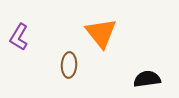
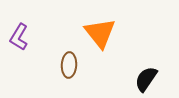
orange triangle: moved 1 px left
black semicircle: moved 1 px left; rotated 48 degrees counterclockwise
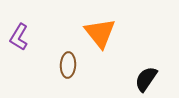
brown ellipse: moved 1 px left
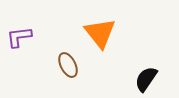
purple L-shape: rotated 52 degrees clockwise
brown ellipse: rotated 30 degrees counterclockwise
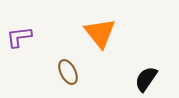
brown ellipse: moved 7 px down
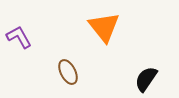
orange triangle: moved 4 px right, 6 px up
purple L-shape: rotated 68 degrees clockwise
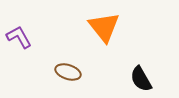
brown ellipse: rotated 45 degrees counterclockwise
black semicircle: moved 5 px left; rotated 64 degrees counterclockwise
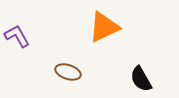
orange triangle: rotated 44 degrees clockwise
purple L-shape: moved 2 px left, 1 px up
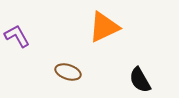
black semicircle: moved 1 px left, 1 px down
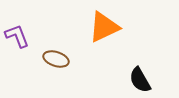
purple L-shape: rotated 8 degrees clockwise
brown ellipse: moved 12 px left, 13 px up
